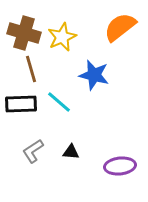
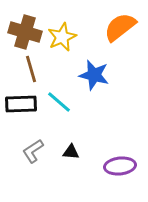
brown cross: moved 1 px right, 1 px up
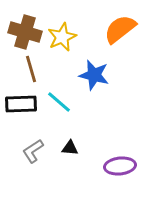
orange semicircle: moved 2 px down
black triangle: moved 1 px left, 4 px up
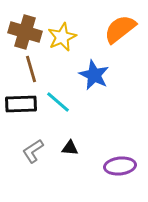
blue star: rotated 12 degrees clockwise
cyan line: moved 1 px left
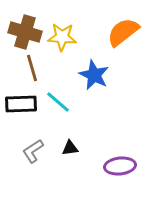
orange semicircle: moved 3 px right, 3 px down
yellow star: rotated 28 degrees clockwise
brown line: moved 1 px right, 1 px up
black triangle: rotated 12 degrees counterclockwise
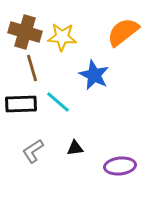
black triangle: moved 5 px right
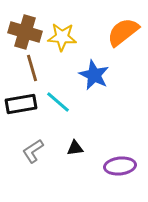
black rectangle: rotated 8 degrees counterclockwise
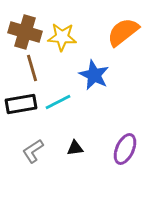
cyan line: rotated 68 degrees counterclockwise
purple ellipse: moved 5 px right, 17 px up; rotated 60 degrees counterclockwise
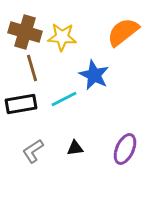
cyan line: moved 6 px right, 3 px up
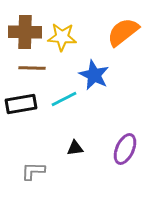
brown cross: rotated 16 degrees counterclockwise
brown line: rotated 72 degrees counterclockwise
gray L-shape: moved 20 px down; rotated 35 degrees clockwise
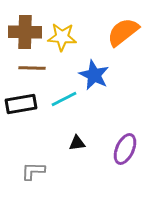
black triangle: moved 2 px right, 5 px up
